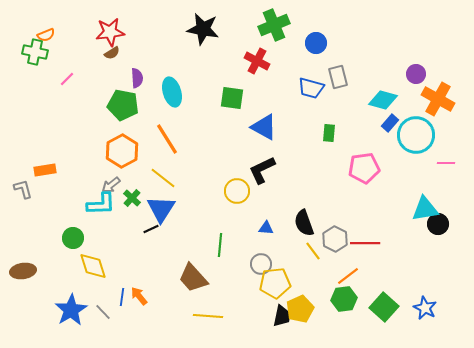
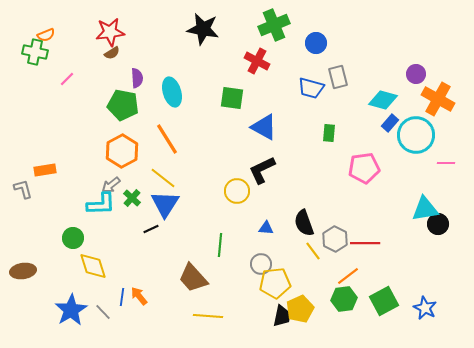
blue triangle at (161, 209): moved 4 px right, 5 px up
green square at (384, 307): moved 6 px up; rotated 20 degrees clockwise
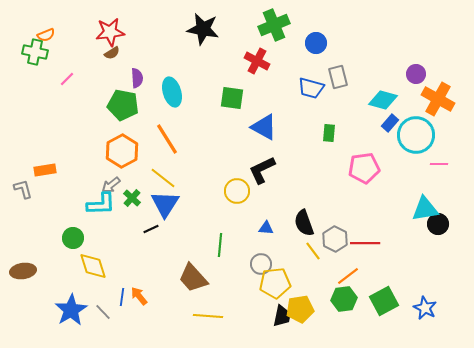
pink line at (446, 163): moved 7 px left, 1 px down
yellow pentagon at (300, 309): rotated 16 degrees clockwise
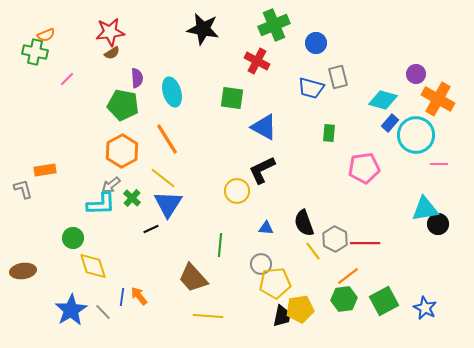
blue triangle at (165, 204): moved 3 px right
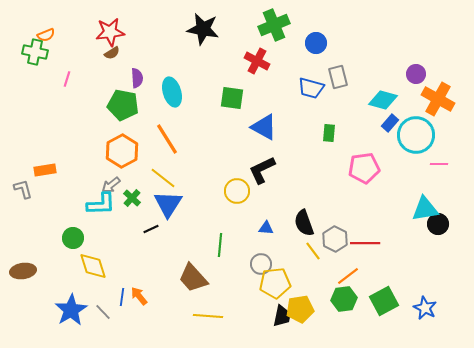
pink line at (67, 79): rotated 28 degrees counterclockwise
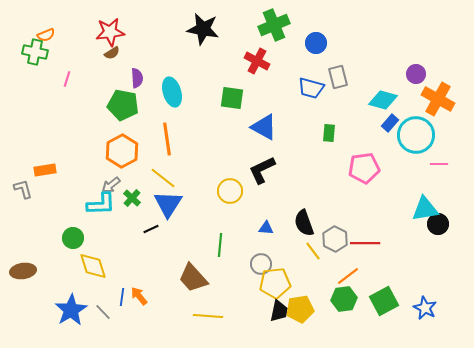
orange line at (167, 139): rotated 24 degrees clockwise
yellow circle at (237, 191): moved 7 px left
black trapezoid at (282, 316): moved 3 px left, 5 px up
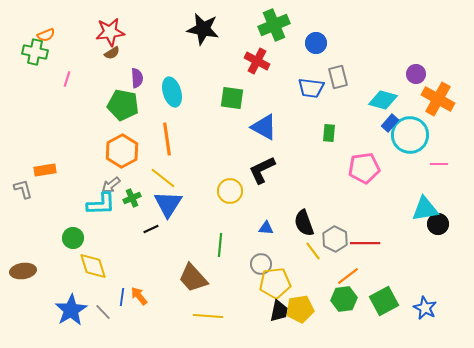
blue trapezoid at (311, 88): rotated 8 degrees counterclockwise
cyan circle at (416, 135): moved 6 px left
green cross at (132, 198): rotated 24 degrees clockwise
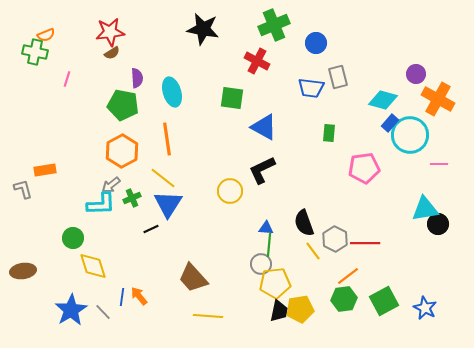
green line at (220, 245): moved 49 px right
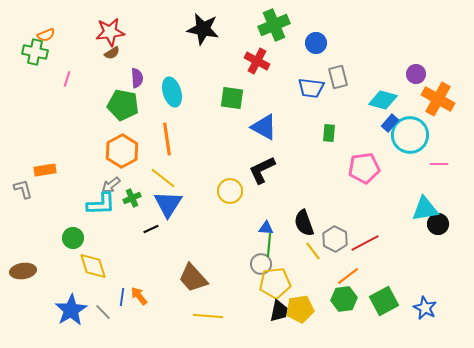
red line at (365, 243): rotated 28 degrees counterclockwise
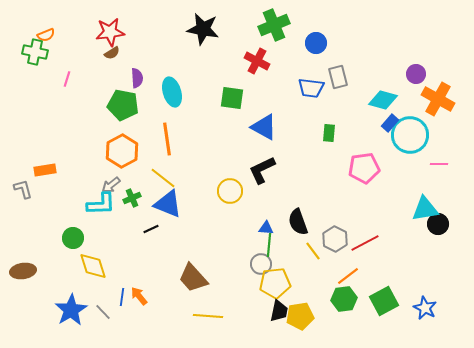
blue triangle at (168, 204): rotated 40 degrees counterclockwise
black semicircle at (304, 223): moved 6 px left, 1 px up
yellow pentagon at (300, 309): moved 7 px down
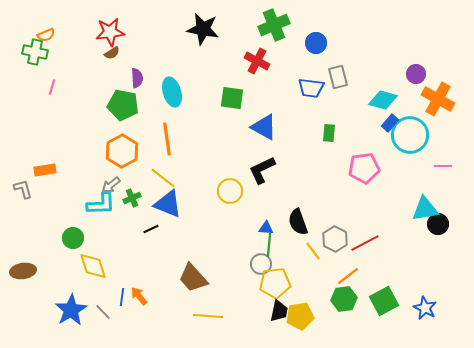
pink line at (67, 79): moved 15 px left, 8 px down
pink line at (439, 164): moved 4 px right, 2 px down
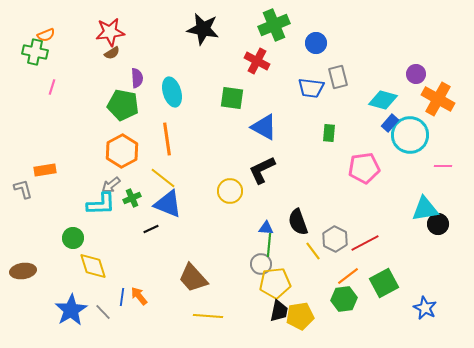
green square at (384, 301): moved 18 px up
